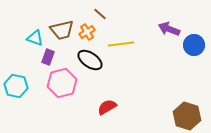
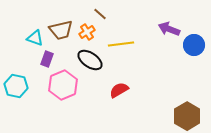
brown trapezoid: moved 1 px left
purple rectangle: moved 1 px left, 2 px down
pink hexagon: moved 1 px right, 2 px down; rotated 8 degrees counterclockwise
red semicircle: moved 12 px right, 17 px up
brown hexagon: rotated 12 degrees clockwise
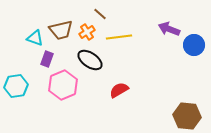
yellow line: moved 2 px left, 7 px up
cyan hexagon: rotated 20 degrees counterclockwise
brown hexagon: rotated 24 degrees counterclockwise
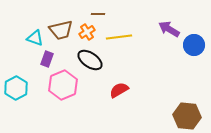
brown line: moved 2 px left; rotated 40 degrees counterclockwise
purple arrow: rotated 10 degrees clockwise
cyan hexagon: moved 2 px down; rotated 20 degrees counterclockwise
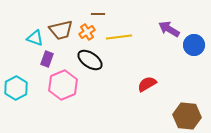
red semicircle: moved 28 px right, 6 px up
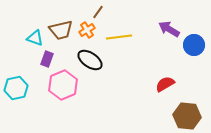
brown line: moved 2 px up; rotated 56 degrees counterclockwise
orange cross: moved 2 px up
red semicircle: moved 18 px right
cyan hexagon: rotated 15 degrees clockwise
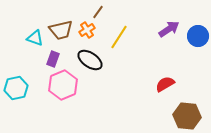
purple arrow: rotated 115 degrees clockwise
yellow line: rotated 50 degrees counterclockwise
blue circle: moved 4 px right, 9 px up
purple rectangle: moved 6 px right
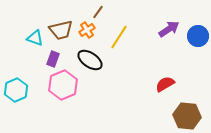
cyan hexagon: moved 2 px down; rotated 10 degrees counterclockwise
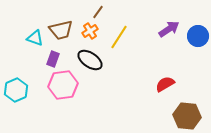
orange cross: moved 3 px right, 1 px down
pink hexagon: rotated 16 degrees clockwise
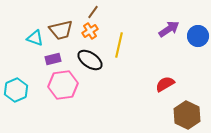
brown line: moved 5 px left
yellow line: moved 8 px down; rotated 20 degrees counterclockwise
purple rectangle: rotated 56 degrees clockwise
brown hexagon: moved 1 px up; rotated 20 degrees clockwise
